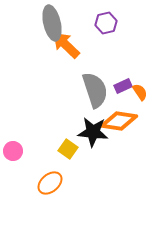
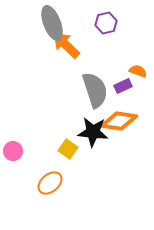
gray ellipse: rotated 8 degrees counterclockwise
orange semicircle: moved 2 px left, 21 px up; rotated 36 degrees counterclockwise
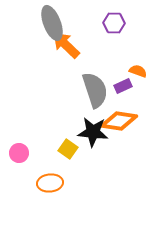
purple hexagon: moved 8 px right; rotated 15 degrees clockwise
pink circle: moved 6 px right, 2 px down
orange ellipse: rotated 35 degrees clockwise
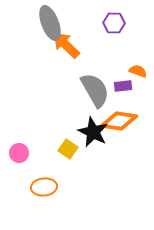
gray ellipse: moved 2 px left
purple rectangle: rotated 18 degrees clockwise
gray semicircle: rotated 12 degrees counterclockwise
black star: rotated 20 degrees clockwise
orange ellipse: moved 6 px left, 4 px down
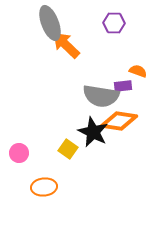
gray semicircle: moved 6 px right, 6 px down; rotated 129 degrees clockwise
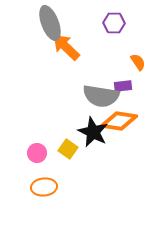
orange arrow: moved 2 px down
orange semicircle: moved 9 px up; rotated 36 degrees clockwise
pink circle: moved 18 px right
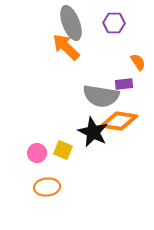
gray ellipse: moved 21 px right
purple rectangle: moved 1 px right, 2 px up
yellow square: moved 5 px left, 1 px down; rotated 12 degrees counterclockwise
orange ellipse: moved 3 px right
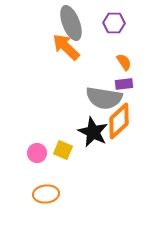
orange semicircle: moved 14 px left
gray semicircle: moved 3 px right, 2 px down
orange diamond: rotated 51 degrees counterclockwise
orange ellipse: moved 1 px left, 7 px down
